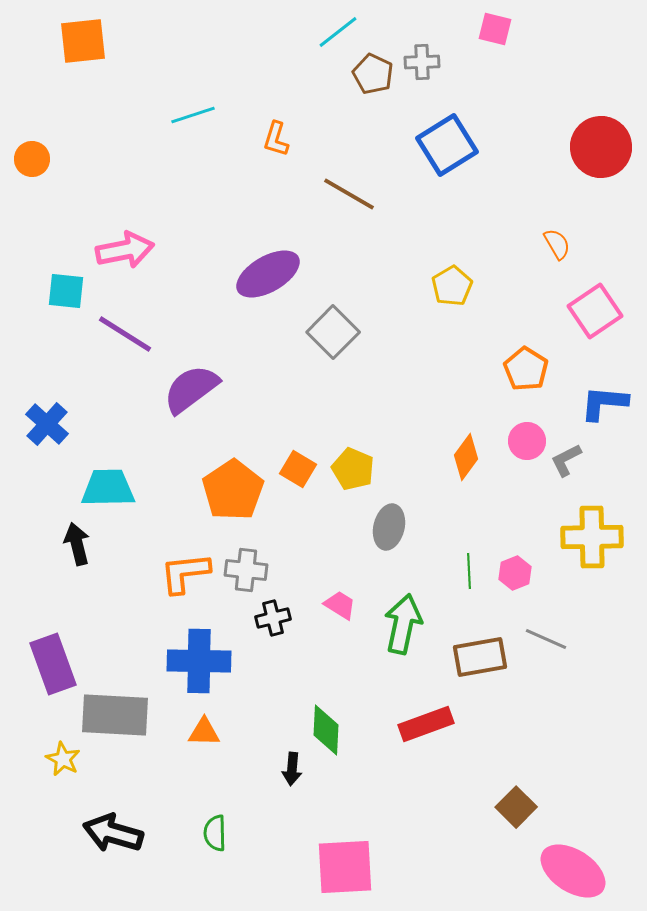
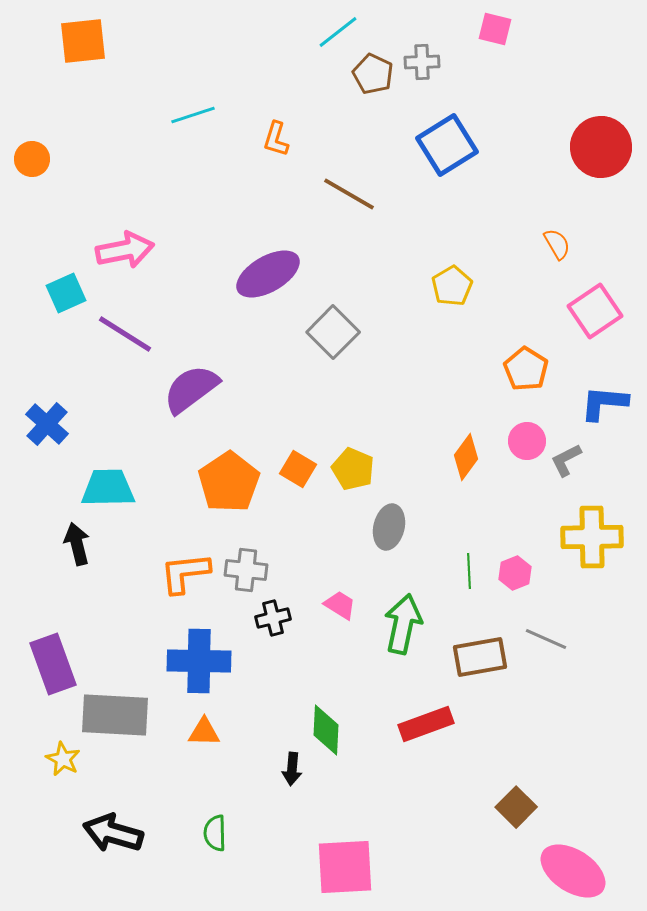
cyan square at (66, 291): moved 2 px down; rotated 30 degrees counterclockwise
orange pentagon at (233, 490): moved 4 px left, 8 px up
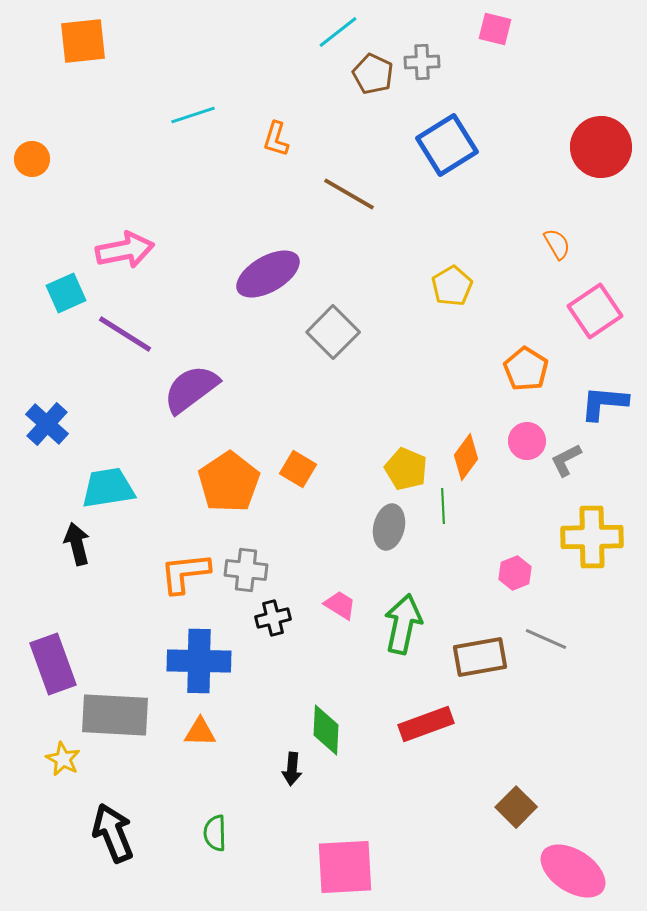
yellow pentagon at (353, 469): moved 53 px right
cyan trapezoid at (108, 488): rotated 8 degrees counterclockwise
green line at (469, 571): moved 26 px left, 65 px up
orange triangle at (204, 732): moved 4 px left
black arrow at (113, 833): rotated 52 degrees clockwise
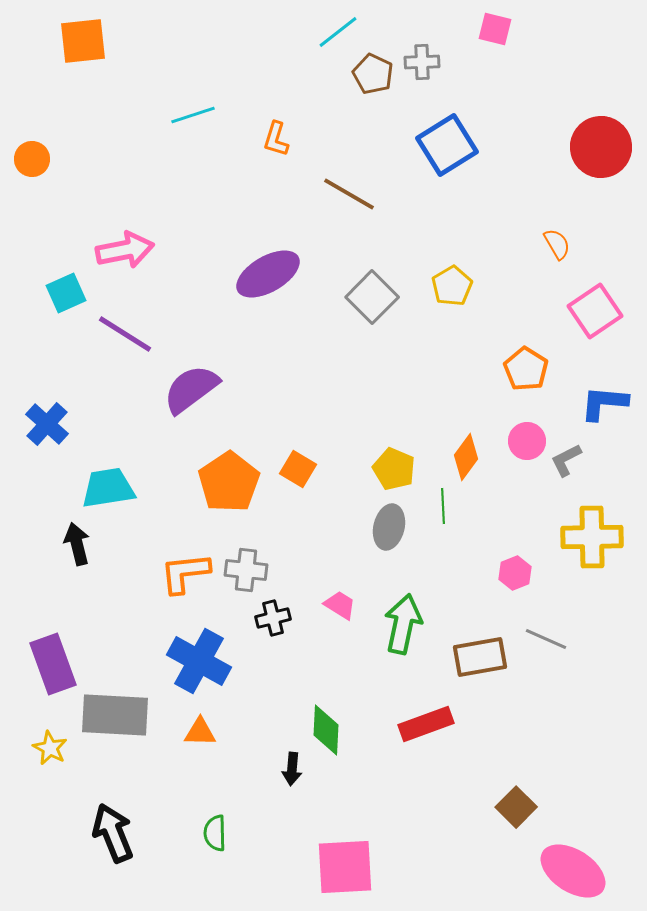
gray square at (333, 332): moved 39 px right, 35 px up
yellow pentagon at (406, 469): moved 12 px left
blue cross at (199, 661): rotated 28 degrees clockwise
yellow star at (63, 759): moved 13 px left, 11 px up
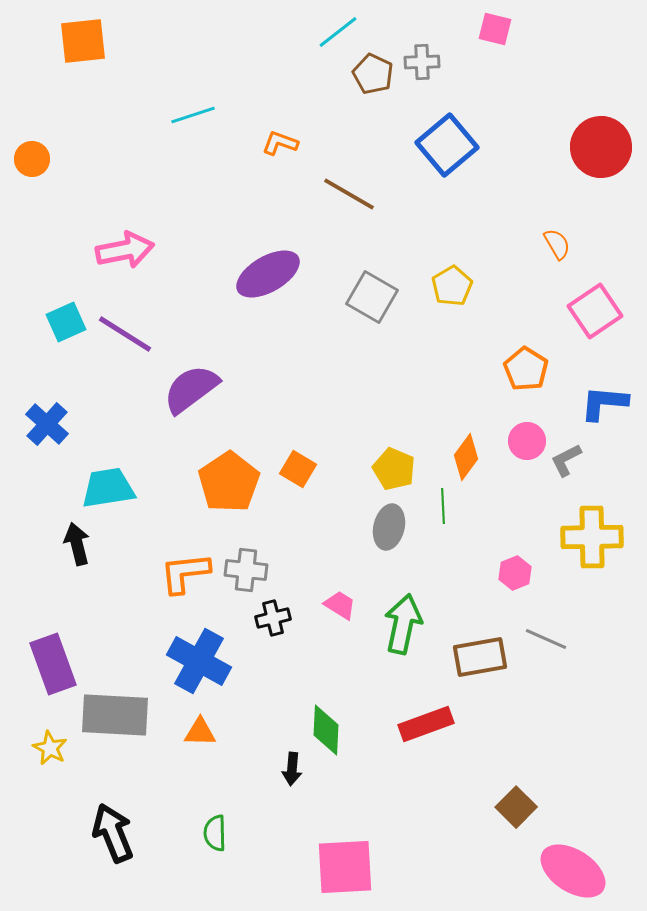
orange L-shape at (276, 139): moved 4 px right, 4 px down; rotated 93 degrees clockwise
blue square at (447, 145): rotated 8 degrees counterclockwise
cyan square at (66, 293): moved 29 px down
gray square at (372, 297): rotated 15 degrees counterclockwise
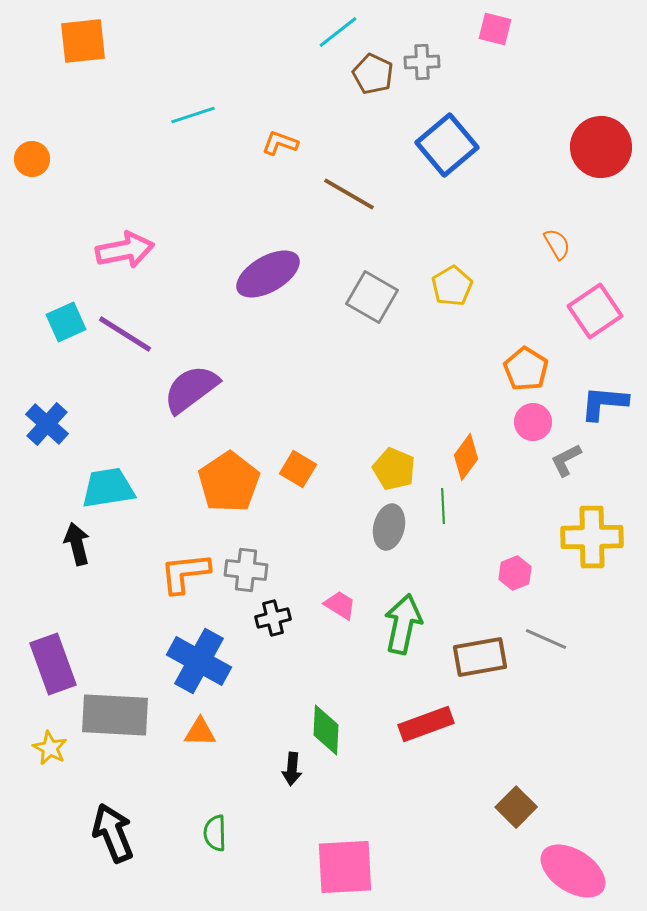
pink circle at (527, 441): moved 6 px right, 19 px up
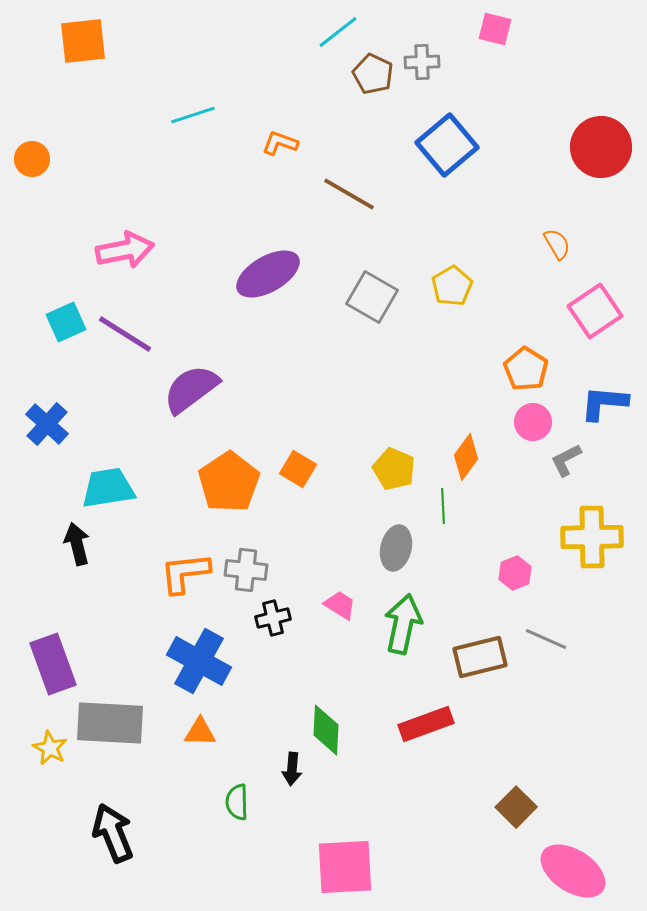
gray ellipse at (389, 527): moved 7 px right, 21 px down
brown rectangle at (480, 657): rotated 4 degrees counterclockwise
gray rectangle at (115, 715): moved 5 px left, 8 px down
green semicircle at (215, 833): moved 22 px right, 31 px up
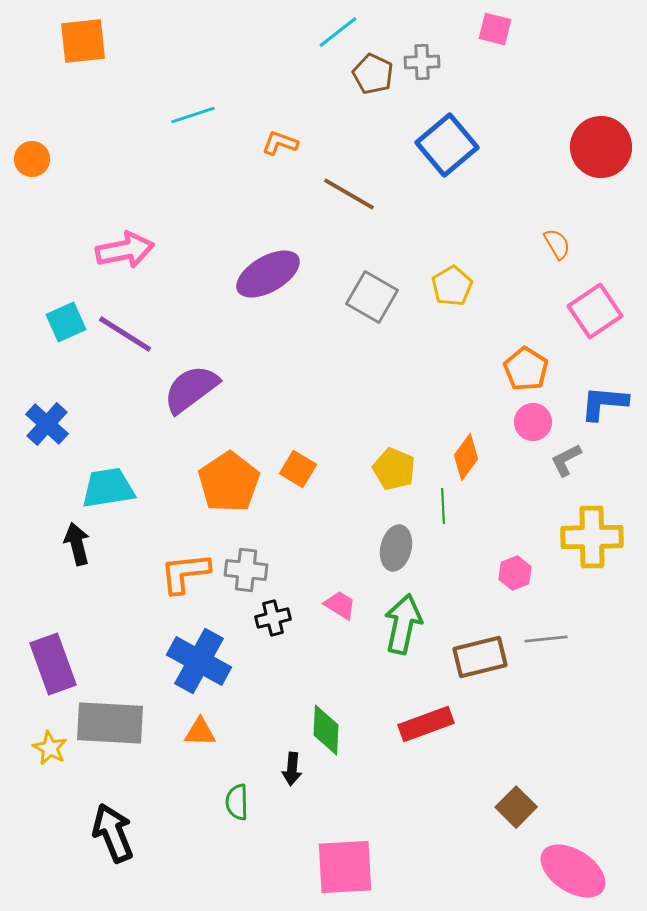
gray line at (546, 639): rotated 30 degrees counterclockwise
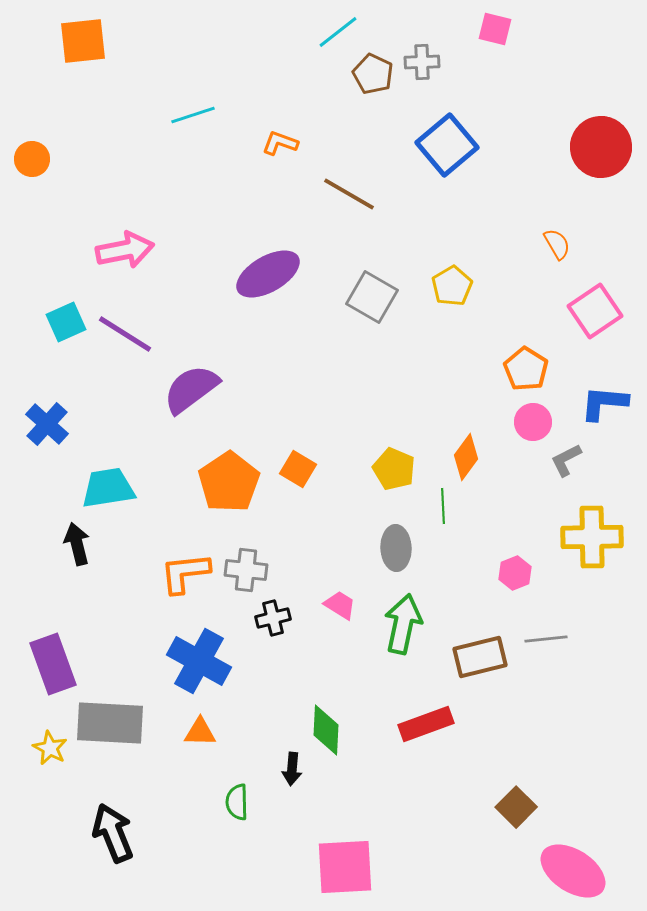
gray ellipse at (396, 548): rotated 15 degrees counterclockwise
